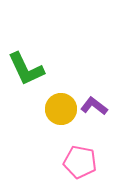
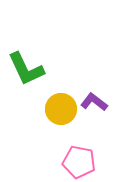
purple L-shape: moved 4 px up
pink pentagon: moved 1 px left
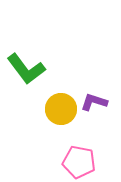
green L-shape: rotated 12 degrees counterclockwise
purple L-shape: rotated 20 degrees counterclockwise
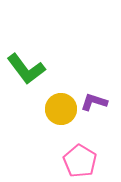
pink pentagon: moved 1 px right, 1 px up; rotated 20 degrees clockwise
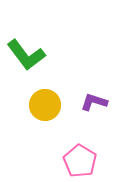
green L-shape: moved 14 px up
yellow circle: moved 16 px left, 4 px up
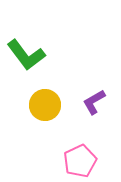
purple L-shape: rotated 48 degrees counterclockwise
pink pentagon: rotated 16 degrees clockwise
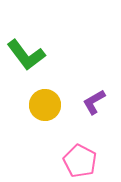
pink pentagon: rotated 20 degrees counterclockwise
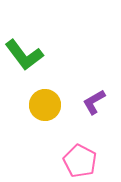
green L-shape: moved 2 px left
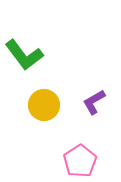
yellow circle: moved 1 px left
pink pentagon: rotated 12 degrees clockwise
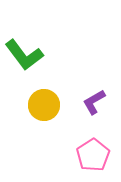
pink pentagon: moved 13 px right, 6 px up
